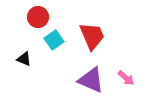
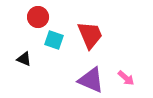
red trapezoid: moved 2 px left, 1 px up
cyan square: rotated 36 degrees counterclockwise
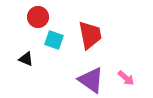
red trapezoid: rotated 12 degrees clockwise
black triangle: moved 2 px right
purple triangle: rotated 12 degrees clockwise
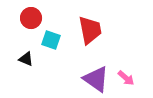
red circle: moved 7 px left, 1 px down
red trapezoid: moved 5 px up
cyan square: moved 3 px left
purple triangle: moved 5 px right, 1 px up
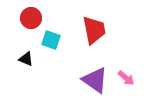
red trapezoid: moved 4 px right
purple triangle: moved 1 px left, 1 px down
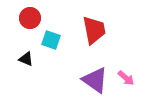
red circle: moved 1 px left
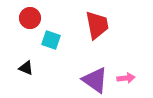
red trapezoid: moved 3 px right, 5 px up
black triangle: moved 9 px down
pink arrow: rotated 48 degrees counterclockwise
